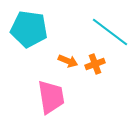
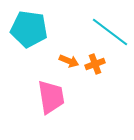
orange arrow: moved 1 px right
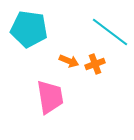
pink trapezoid: moved 1 px left
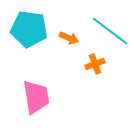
cyan line: moved 1 px up
orange arrow: moved 23 px up
pink trapezoid: moved 14 px left
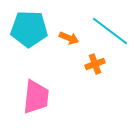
cyan pentagon: rotated 6 degrees counterclockwise
pink trapezoid: rotated 15 degrees clockwise
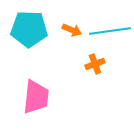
cyan line: rotated 45 degrees counterclockwise
orange arrow: moved 3 px right, 8 px up
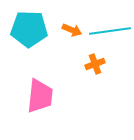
pink trapezoid: moved 4 px right, 1 px up
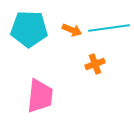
cyan line: moved 1 px left, 3 px up
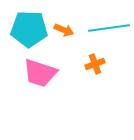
orange arrow: moved 8 px left
pink trapezoid: moved 23 px up; rotated 102 degrees clockwise
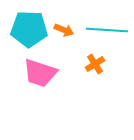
cyan line: moved 2 px left, 2 px down; rotated 12 degrees clockwise
orange cross: rotated 12 degrees counterclockwise
